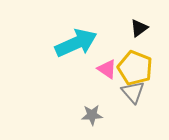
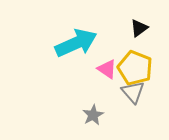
gray star: moved 1 px right; rotated 25 degrees counterclockwise
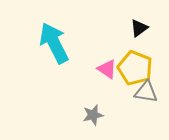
cyan arrow: moved 22 px left; rotated 93 degrees counterclockwise
gray triangle: moved 13 px right; rotated 40 degrees counterclockwise
gray star: rotated 15 degrees clockwise
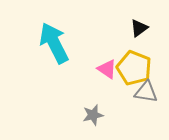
yellow pentagon: moved 1 px left
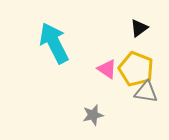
yellow pentagon: moved 2 px right, 1 px down
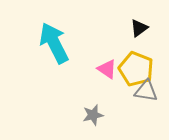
gray triangle: moved 1 px up
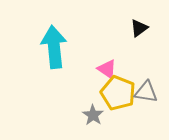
cyan arrow: moved 4 px down; rotated 21 degrees clockwise
yellow pentagon: moved 18 px left, 24 px down
gray triangle: moved 1 px down
gray star: rotated 25 degrees counterclockwise
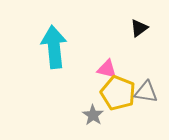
pink triangle: rotated 20 degrees counterclockwise
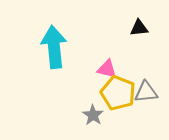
black triangle: rotated 30 degrees clockwise
gray triangle: rotated 15 degrees counterclockwise
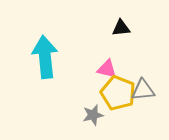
black triangle: moved 18 px left
cyan arrow: moved 9 px left, 10 px down
gray triangle: moved 3 px left, 2 px up
gray star: rotated 25 degrees clockwise
